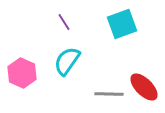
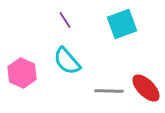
purple line: moved 1 px right, 2 px up
cyan semicircle: rotated 76 degrees counterclockwise
red ellipse: moved 2 px right, 1 px down
gray line: moved 3 px up
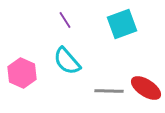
red ellipse: rotated 12 degrees counterclockwise
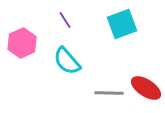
pink hexagon: moved 30 px up; rotated 12 degrees clockwise
gray line: moved 2 px down
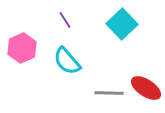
cyan square: rotated 24 degrees counterclockwise
pink hexagon: moved 5 px down
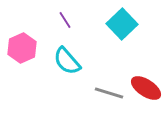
gray line: rotated 16 degrees clockwise
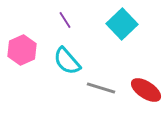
pink hexagon: moved 2 px down
red ellipse: moved 2 px down
gray line: moved 8 px left, 5 px up
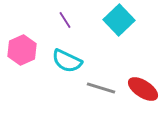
cyan square: moved 3 px left, 4 px up
cyan semicircle: rotated 24 degrees counterclockwise
red ellipse: moved 3 px left, 1 px up
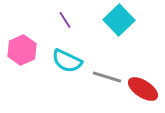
gray line: moved 6 px right, 11 px up
